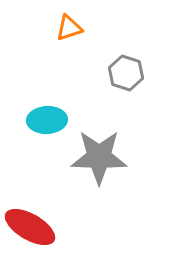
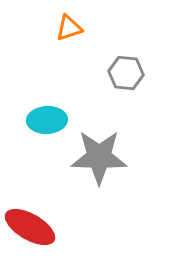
gray hexagon: rotated 12 degrees counterclockwise
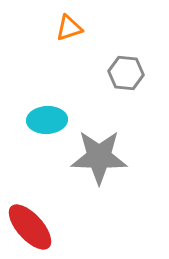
red ellipse: rotated 18 degrees clockwise
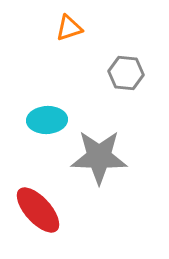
red ellipse: moved 8 px right, 17 px up
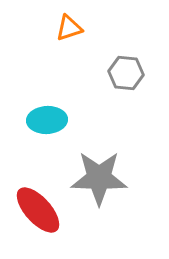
gray star: moved 21 px down
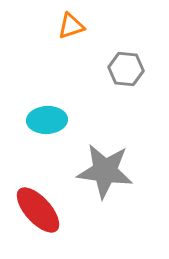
orange triangle: moved 2 px right, 2 px up
gray hexagon: moved 4 px up
gray star: moved 6 px right, 7 px up; rotated 6 degrees clockwise
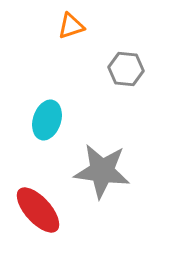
cyan ellipse: rotated 69 degrees counterclockwise
gray star: moved 3 px left
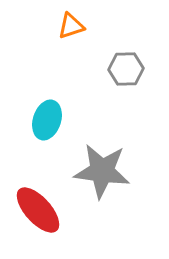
gray hexagon: rotated 8 degrees counterclockwise
